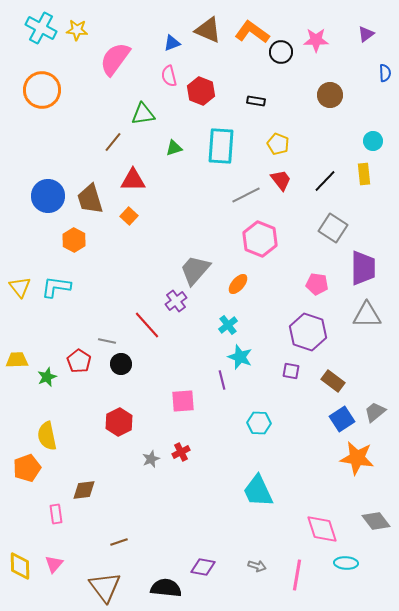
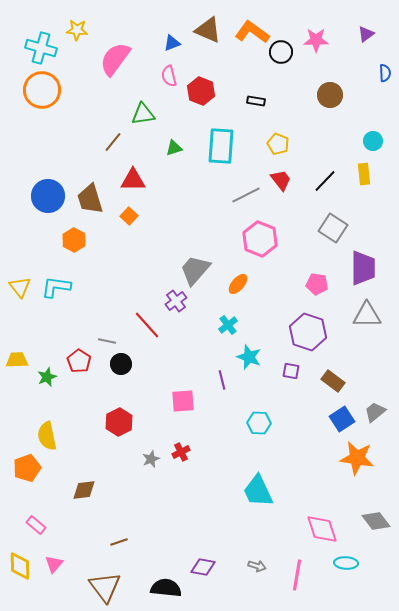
cyan cross at (41, 28): moved 20 px down; rotated 12 degrees counterclockwise
cyan star at (240, 357): moved 9 px right
pink rectangle at (56, 514): moved 20 px left, 11 px down; rotated 42 degrees counterclockwise
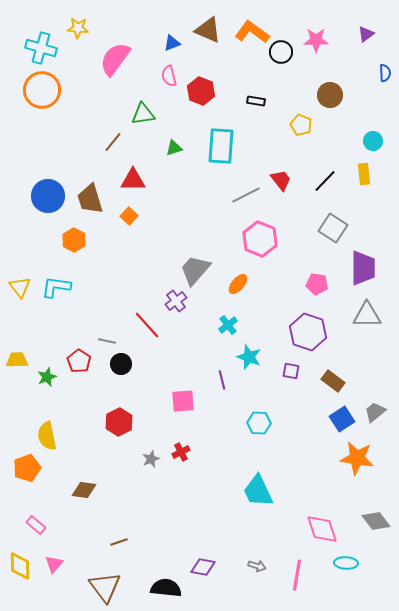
yellow star at (77, 30): moved 1 px right, 2 px up
yellow pentagon at (278, 144): moved 23 px right, 19 px up
brown diamond at (84, 490): rotated 15 degrees clockwise
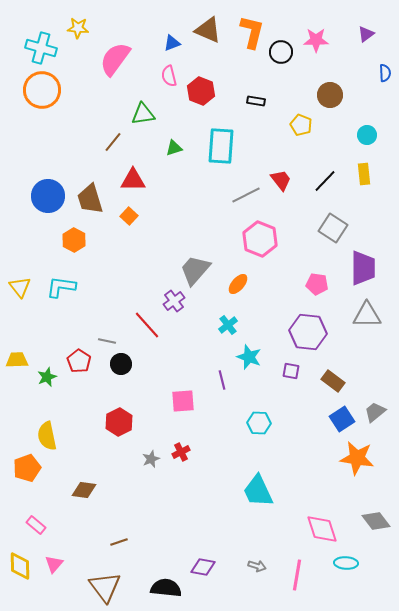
orange L-shape at (252, 32): rotated 68 degrees clockwise
cyan circle at (373, 141): moved 6 px left, 6 px up
cyan L-shape at (56, 287): moved 5 px right
purple cross at (176, 301): moved 2 px left
purple hexagon at (308, 332): rotated 12 degrees counterclockwise
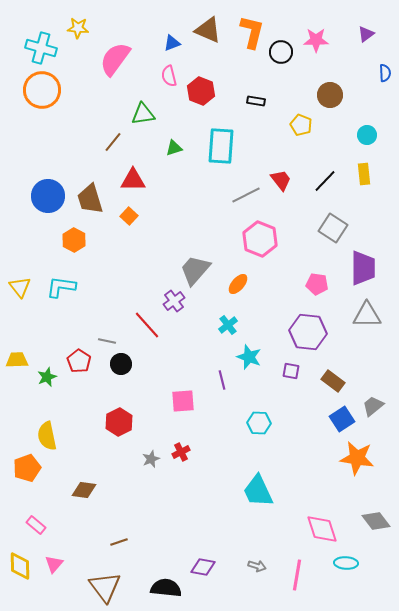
gray trapezoid at (375, 412): moved 2 px left, 6 px up
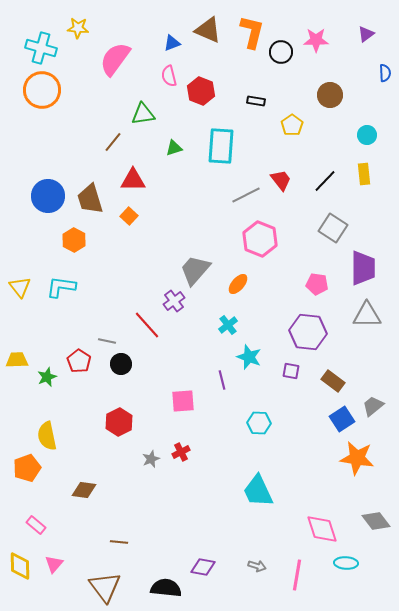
yellow pentagon at (301, 125): moved 9 px left; rotated 15 degrees clockwise
brown line at (119, 542): rotated 24 degrees clockwise
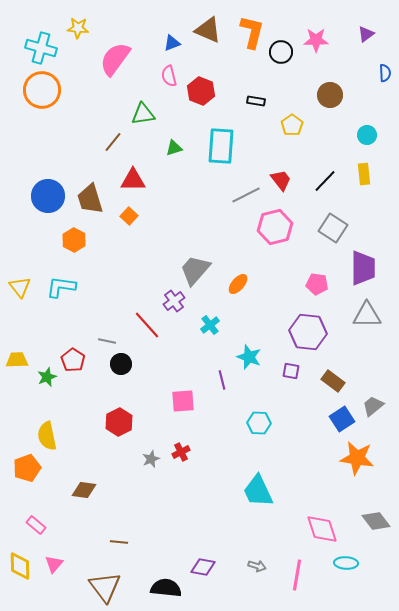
pink hexagon at (260, 239): moved 15 px right, 12 px up; rotated 24 degrees clockwise
cyan cross at (228, 325): moved 18 px left
red pentagon at (79, 361): moved 6 px left, 1 px up
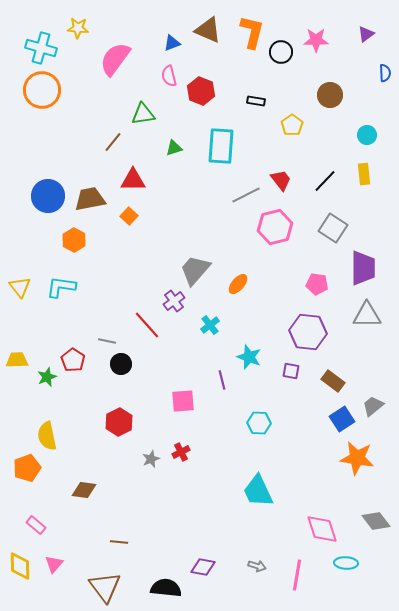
brown trapezoid at (90, 199): rotated 96 degrees clockwise
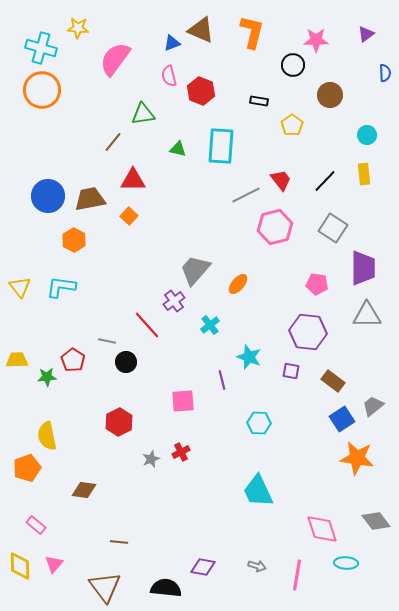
brown triangle at (208, 30): moved 7 px left
black circle at (281, 52): moved 12 px right, 13 px down
black rectangle at (256, 101): moved 3 px right
green triangle at (174, 148): moved 4 px right, 1 px down; rotated 30 degrees clockwise
black circle at (121, 364): moved 5 px right, 2 px up
green star at (47, 377): rotated 18 degrees clockwise
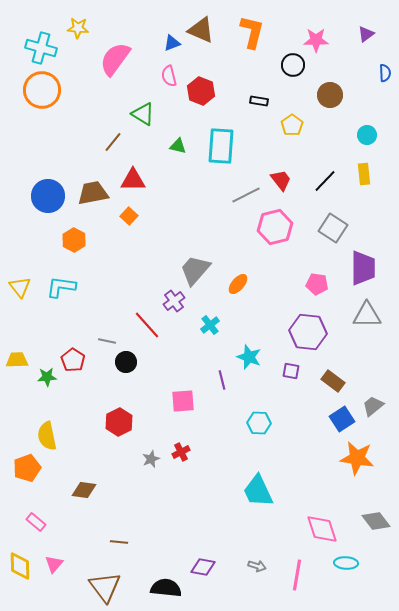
green triangle at (143, 114): rotated 40 degrees clockwise
green triangle at (178, 149): moved 3 px up
brown trapezoid at (90, 199): moved 3 px right, 6 px up
pink rectangle at (36, 525): moved 3 px up
